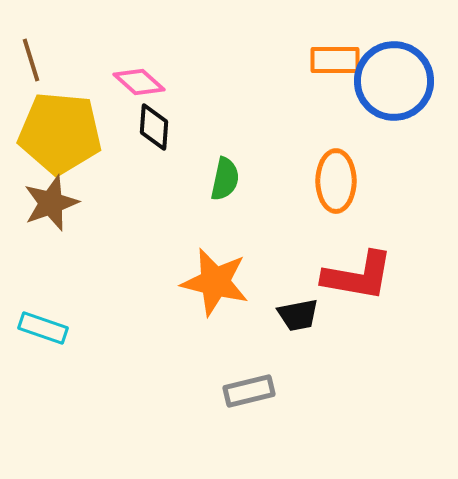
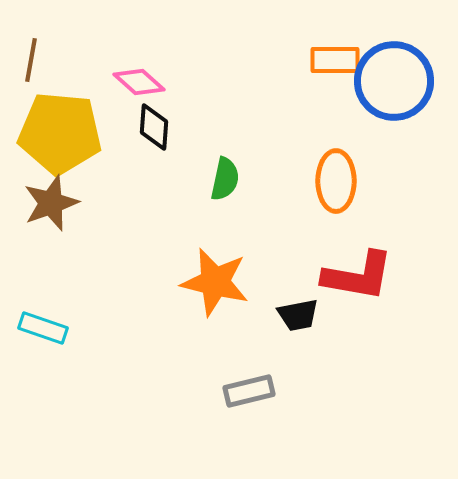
brown line: rotated 27 degrees clockwise
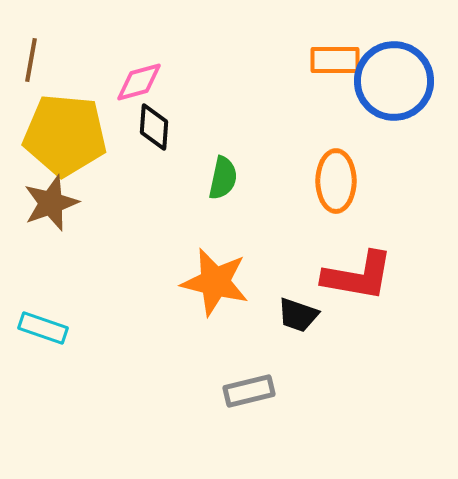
pink diamond: rotated 57 degrees counterclockwise
yellow pentagon: moved 5 px right, 2 px down
green semicircle: moved 2 px left, 1 px up
black trapezoid: rotated 30 degrees clockwise
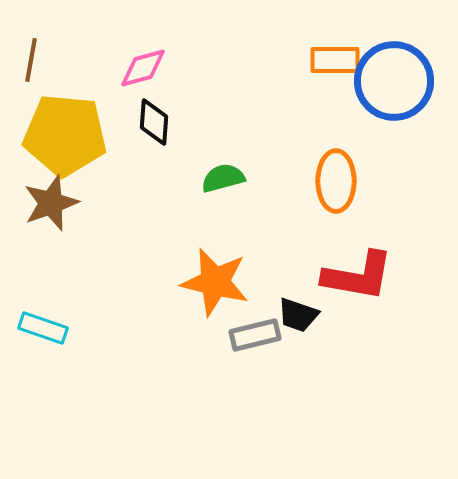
pink diamond: moved 4 px right, 14 px up
black diamond: moved 5 px up
green semicircle: rotated 117 degrees counterclockwise
gray rectangle: moved 6 px right, 56 px up
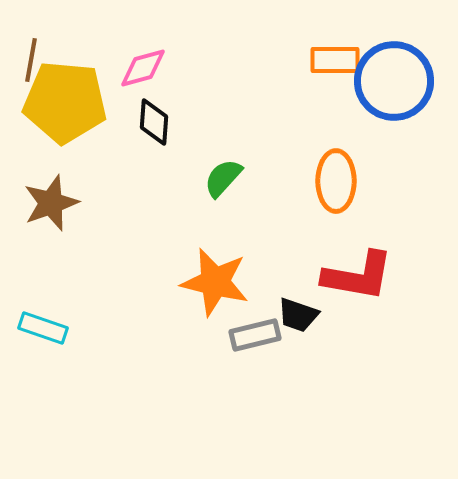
yellow pentagon: moved 33 px up
green semicircle: rotated 33 degrees counterclockwise
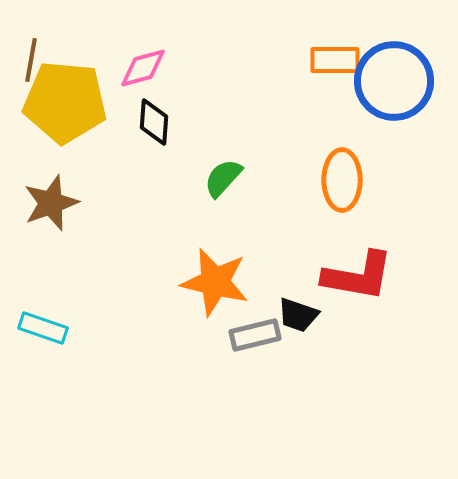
orange ellipse: moved 6 px right, 1 px up
